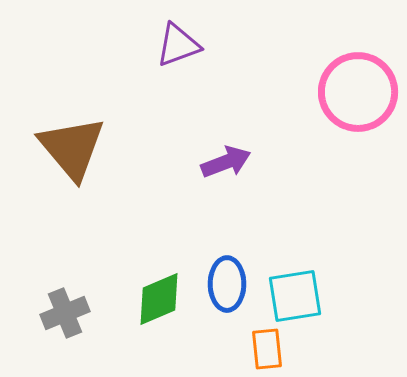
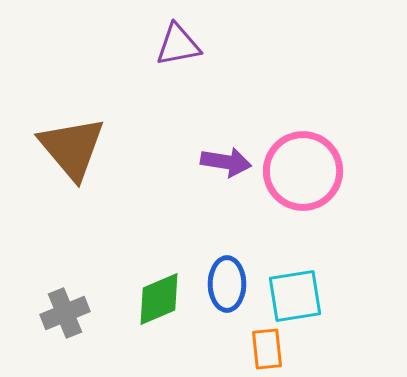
purple triangle: rotated 9 degrees clockwise
pink circle: moved 55 px left, 79 px down
purple arrow: rotated 30 degrees clockwise
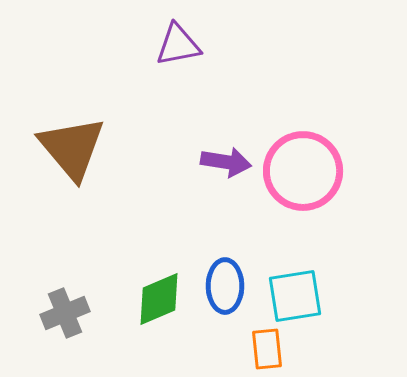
blue ellipse: moved 2 px left, 2 px down
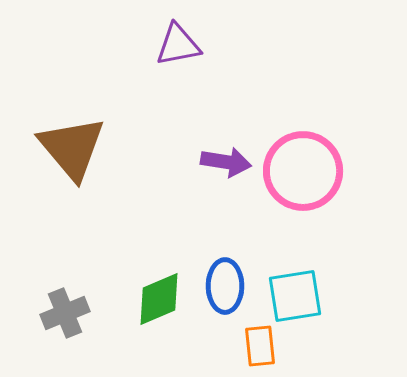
orange rectangle: moved 7 px left, 3 px up
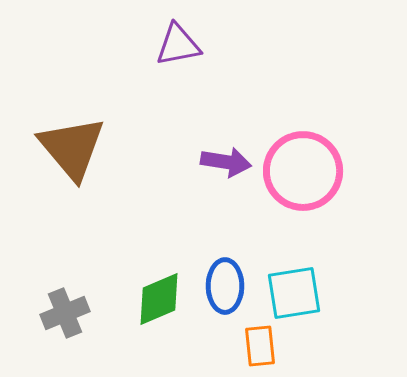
cyan square: moved 1 px left, 3 px up
